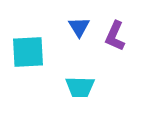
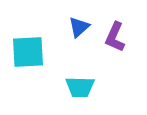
blue triangle: rotated 20 degrees clockwise
purple L-shape: moved 1 px down
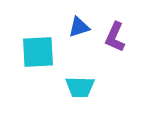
blue triangle: rotated 25 degrees clockwise
cyan square: moved 10 px right
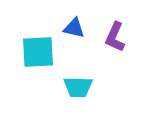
blue triangle: moved 5 px left, 1 px down; rotated 30 degrees clockwise
cyan trapezoid: moved 2 px left
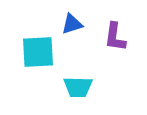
blue triangle: moved 2 px left, 4 px up; rotated 30 degrees counterclockwise
purple L-shape: rotated 16 degrees counterclockwise
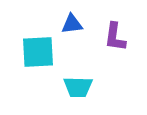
blue triangle: rotated 10 degrees clockwise
